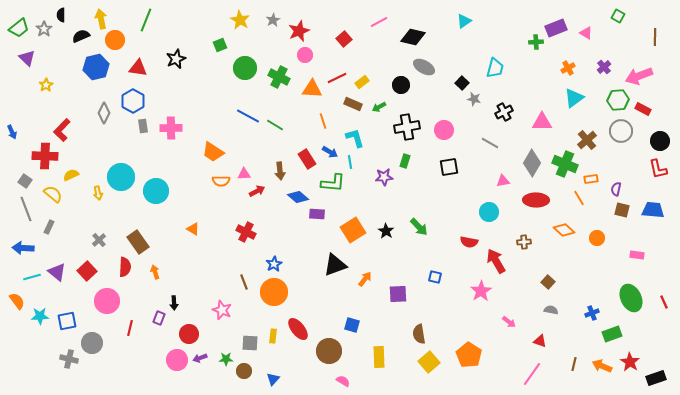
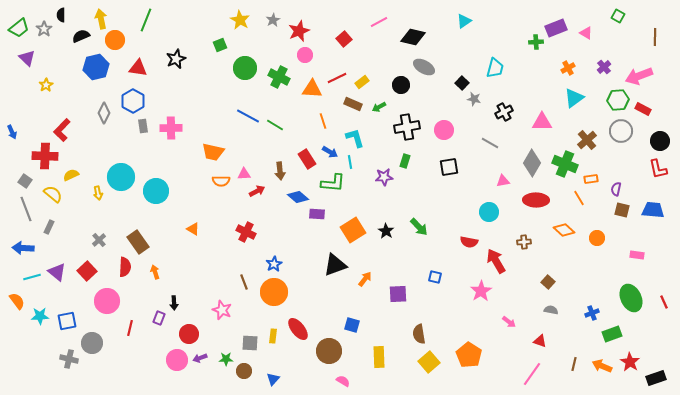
orange trapezoid at (213, 152): rotated 20 degrees counterclockwise
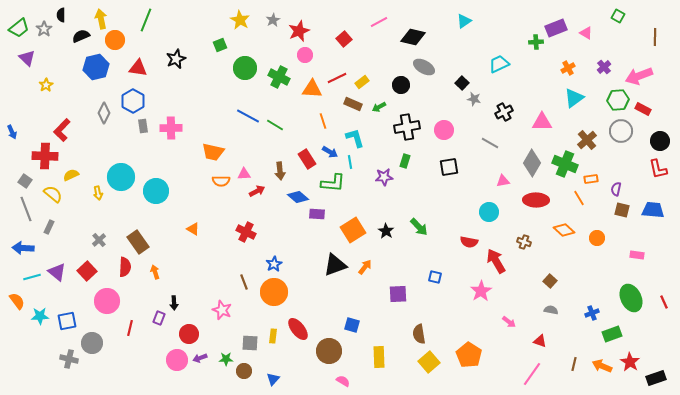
cyan trapezoid at (495, 68): moved 4 px right, 4 px up; rotated 130 degrees counterclockwise
brown cross at (524, 242): rotated 24 degrees clockwise
orange arrow at (365, 279): moved 12 px up
brown square at (548, 282): moved 2 px right, 1 px up
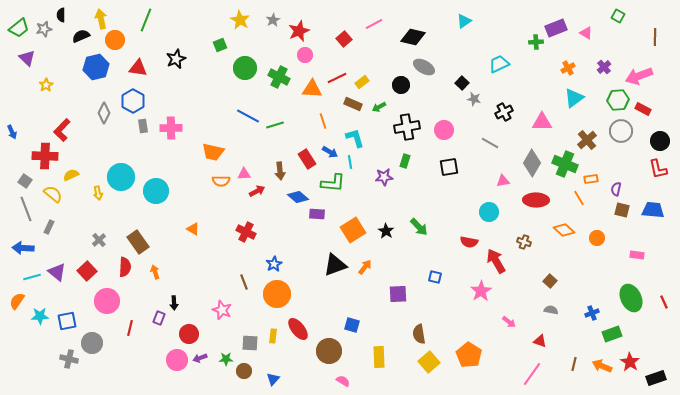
pink line at (379, 22): moved 5 px left, 2 px down
gray star at (44, 29): rotated 21 degrees clockwise
green line at (275, 125): rotated 48 degrees counterclockwise
orange circle at (274, 292): moved 3 px right, 2 px down
orange semicircle at (17, 301): rotated 108 degrees counterclockwise
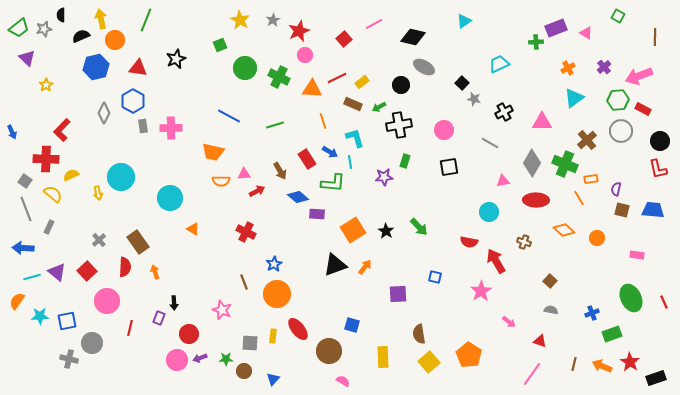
blue line at (248, 116): moved 19 px left
black cross at (407, 127): moved 8 px left, 2 px up
red cross at (45, 156): moved 1 px right, 3 px down
brown arrow at (280, 171): rotated 24 degrees counterclockwise
cyan circle at (156, 191): moved 14 px right, 7 px down
yellow rectangle at (379, 357): moved 4 px right
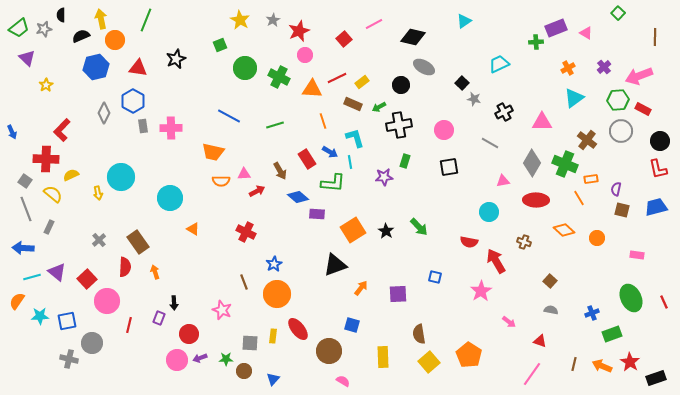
green square at (618, 16): moved 3 px up; rotated 16 degrees clockwise
brown cross at (587, 140): rotated 12 degrees counterclockwise
blue trapezoid at (653, 210): moved 3 px right, 3 px up; rotated 20 degrees counterclockwise
orange arrow at (365, 267): moved 4 px left, 21 px down
red square at (87, 271): moved 8 px down
red line at (130, 328): moved 1 px left, 3 px up
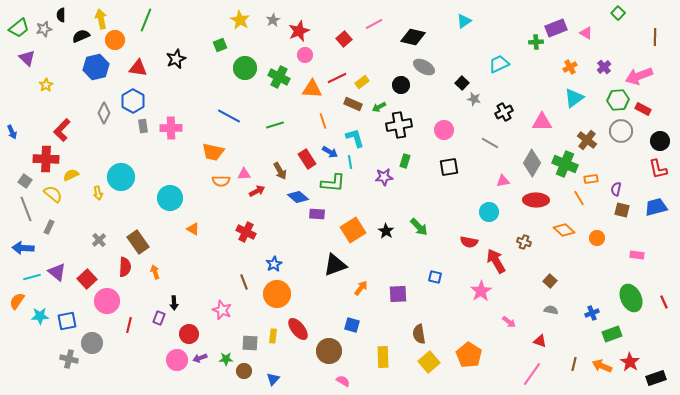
orange cross at (568, 68): moved 2 px right, 1 px up
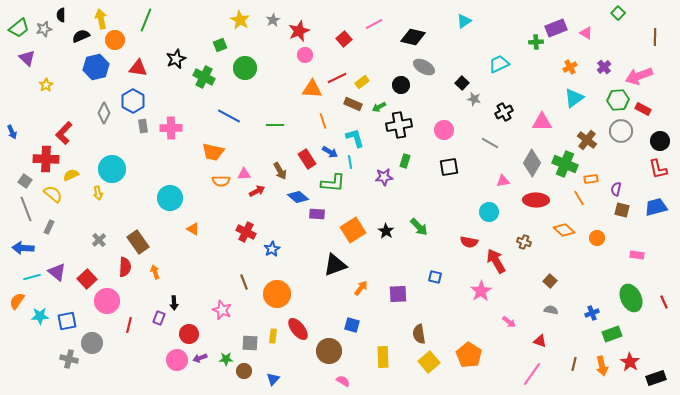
green cross at (279, 77): moved 75 px left
green line at (275, 125): rotated 18 degrees clockwise
red L-shape at (62, 130): moved 2 px right, 3 px down
cyan circle at (121, 177): moved 9 px left, 8 px up
blue star at (274, 264): moved 2 px left, 15 px up
orange arrow at (602, 366): rotated 126 degrees counterclockwise
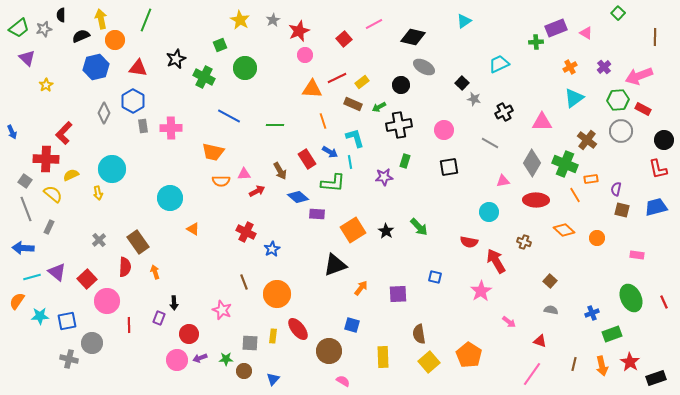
black circle at (660, 141): moved 4 px right, 1 px up
orange line at (579, 198): moved 4 px left, 3 px up
red line at (129, 325): rotated 14 degrees counterclockwise
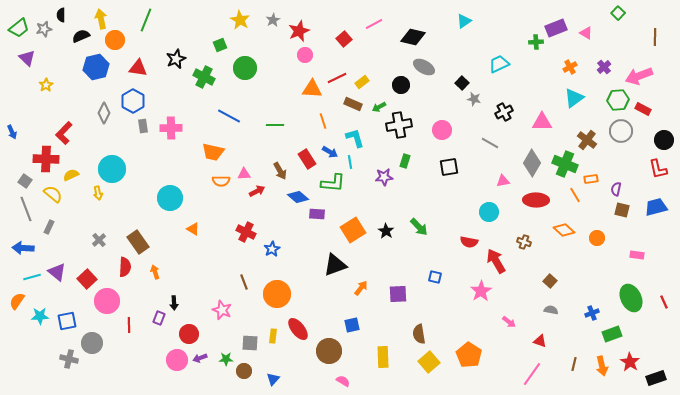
pink circle at (444, 130): moved 2 px left
blue square at (352, 325): rotated 28 degrees counterclockwise
